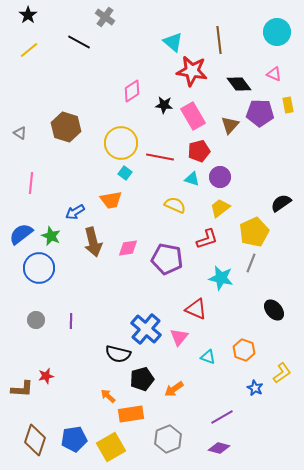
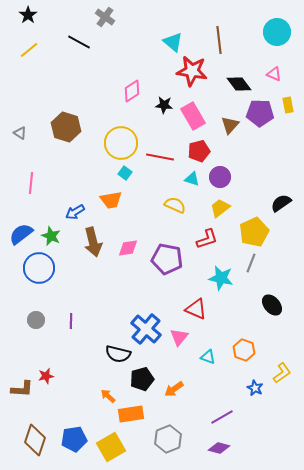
black ellipse at (274, 310): moved 2 px left, 5 px up
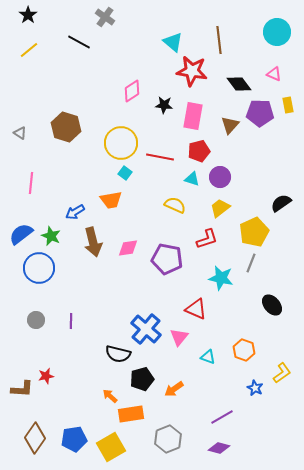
pink rectangle at (193, 116): rotated 40 degrees clockwise
orange arrow at (108, 396): moved 2 px right
brown diamond at (35, 440): moved 2 px up; rotated 16 degrees clockwise
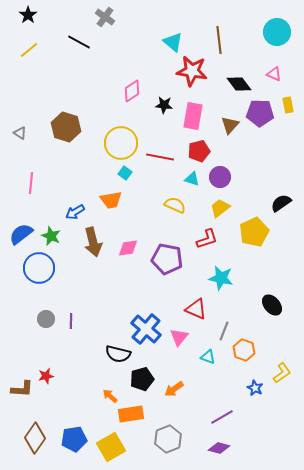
gray line at (251, 263): moved 27 px left, 68 px down
gray circle at (36, 320): moved 10 px right, 1 px up
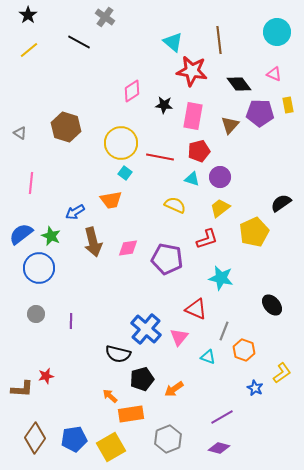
gray circle at (46, 319): moved 10 px left, 5 px up
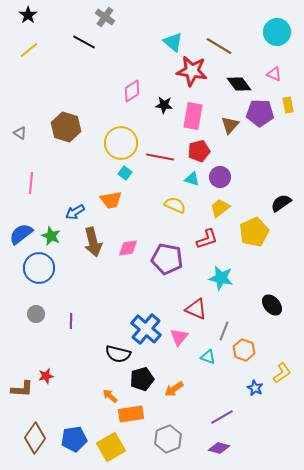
brown line at (219, 40): moved 6 px down; rotated 52 degrees counterclockwise
black line at (79, 42): moved 5 px right
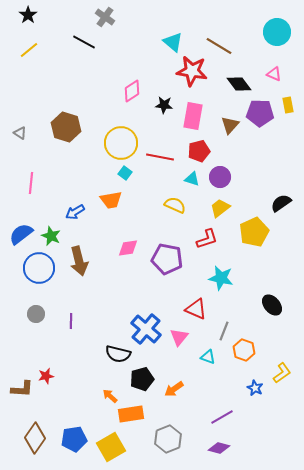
brown arrow at (93, 242): moved 14 px left, 19 px down
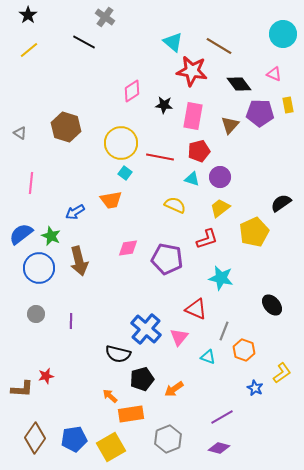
cyan circle at (277, 32): moved 6 px right, 2 px down
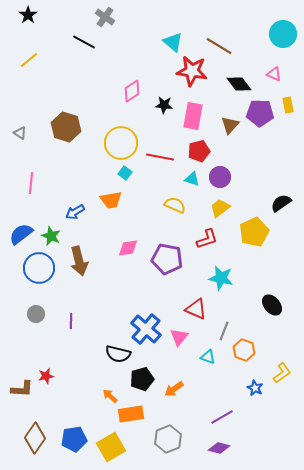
yellow line at (29, 50): moved 10 px down
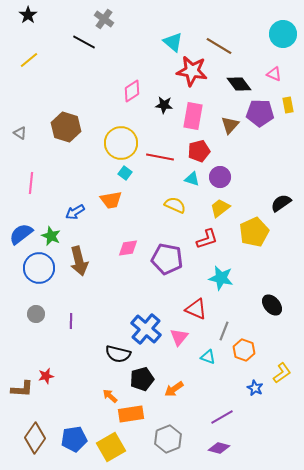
gray cross at (105, 17): moved 1 px left, 2 px down
